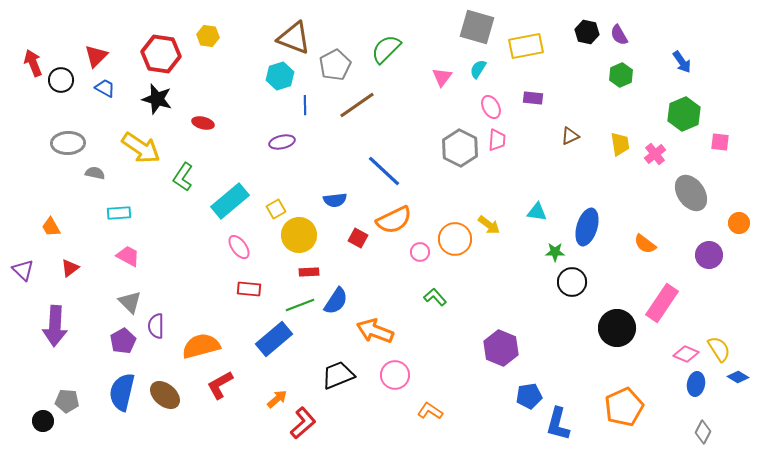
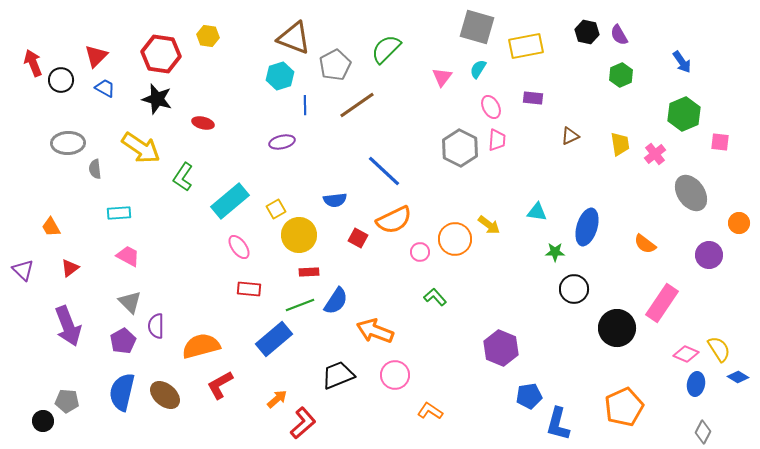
gray semicircle at (95, 173): moved 4 px up; rotated 108 degrees counterclockwise
black circle at (572, 282): moved 2 px right, 7 px down
purple arrow at (55, 326): moved 13 px right; rotated 24 degrees counterclockwise
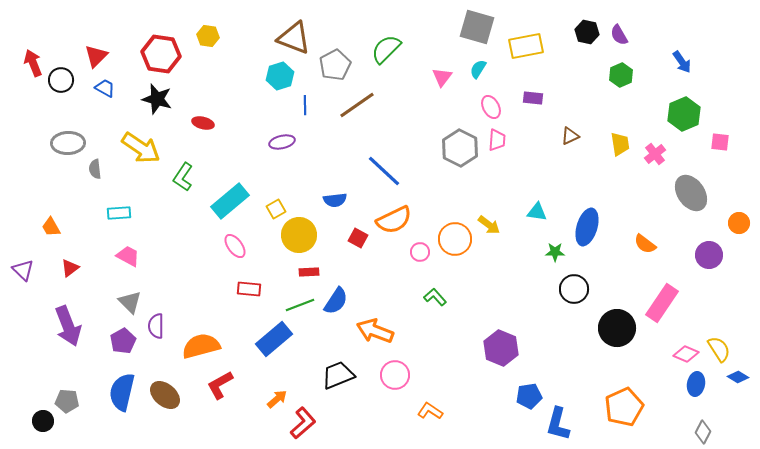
pink ellipse at (239, 247): moved 4 px left, 1 px up
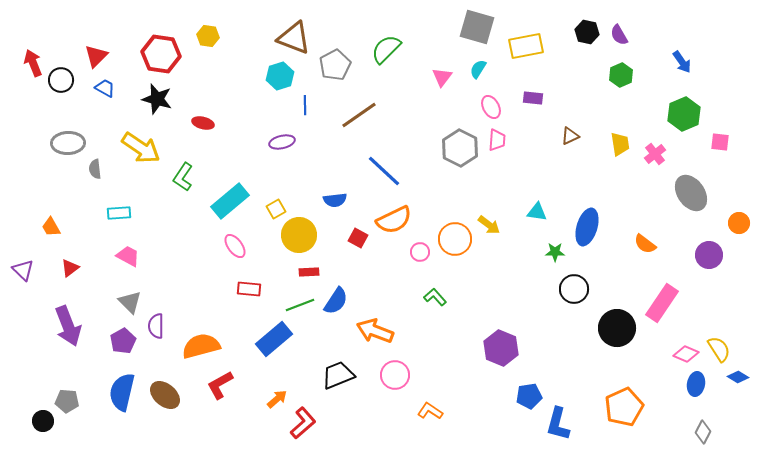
brown line at (357, 105): moved 2 px right, 10 px down
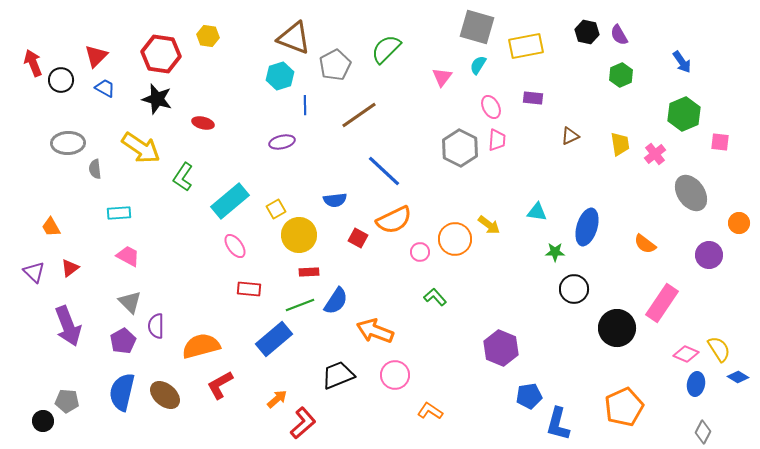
cyan semicircle at (478, 69): moved 4 px up
purple triangle at (23, 270): moved 11 px right, 2 px down
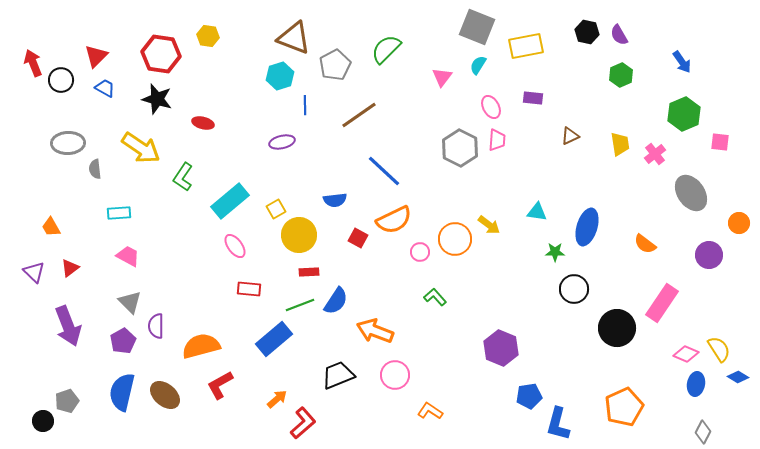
gray square at (477, 27): rotated 6 degrees clockwise
gray pentagon at (67, 401): rotated 25 degrees counterclockwise
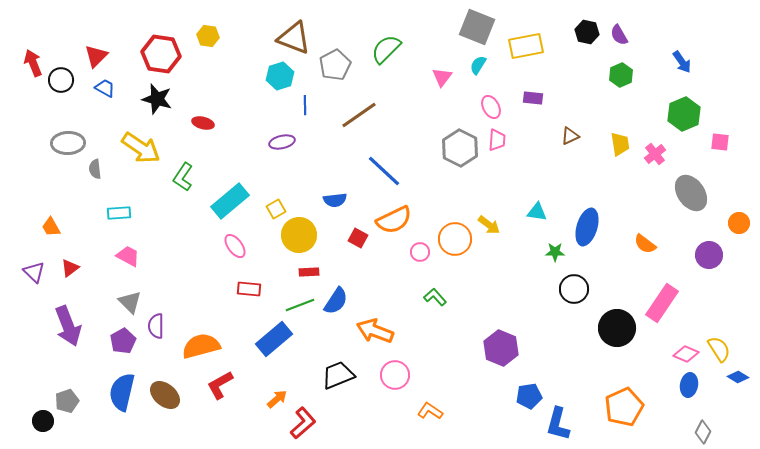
blue ellipse at (696, 384): moved 7 px left, 1 px down
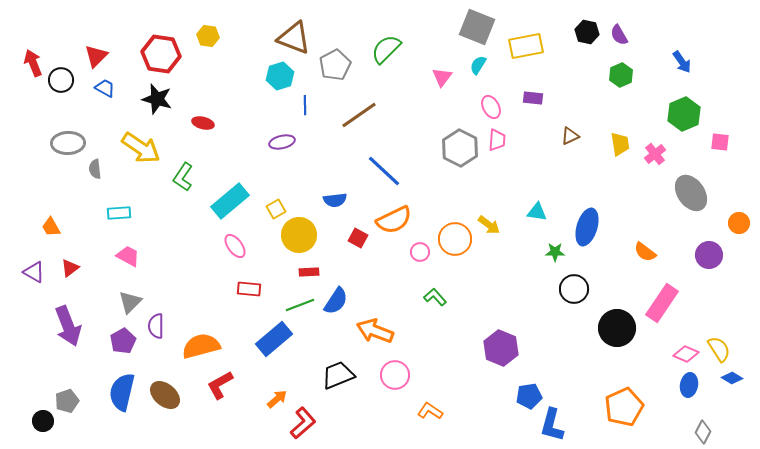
orange semicircle at (645, 244): moved 8 px down
purple triangle at (34, 272): rotated 15 degrees counterclockwise
gray triangle at (130, 302): rotated 30 degrees clockwise
blue diamond at (738, 377): moved 6 px left, 1 px down
blue L-shape at (558, 424): moved 6 px left, 1 px down
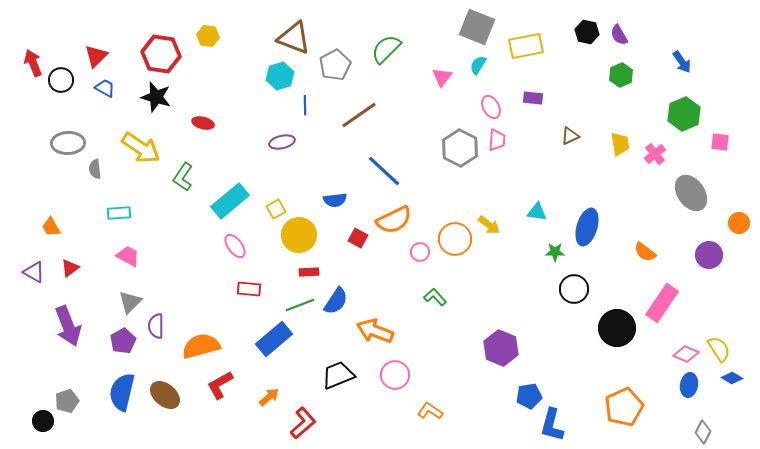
black star at (157, 99): moved 1 px left, 2 px up
orange arrow at (277, 399): moved 8 px left, 2 px up
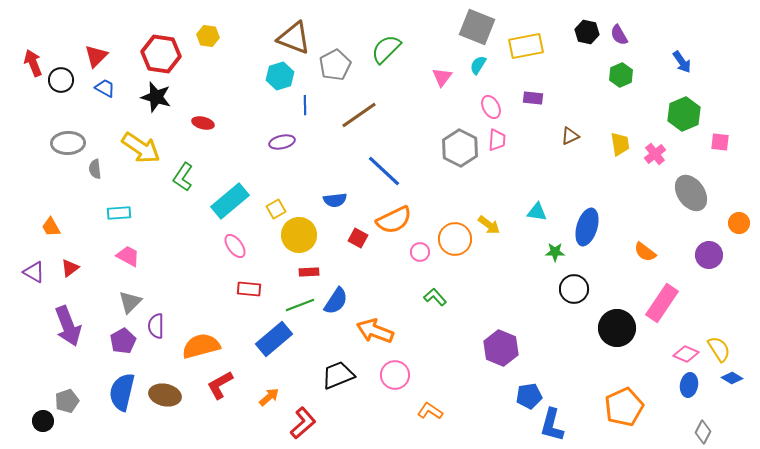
brown ellipse at (165, 395): rotated 28 degrees counterclockwise
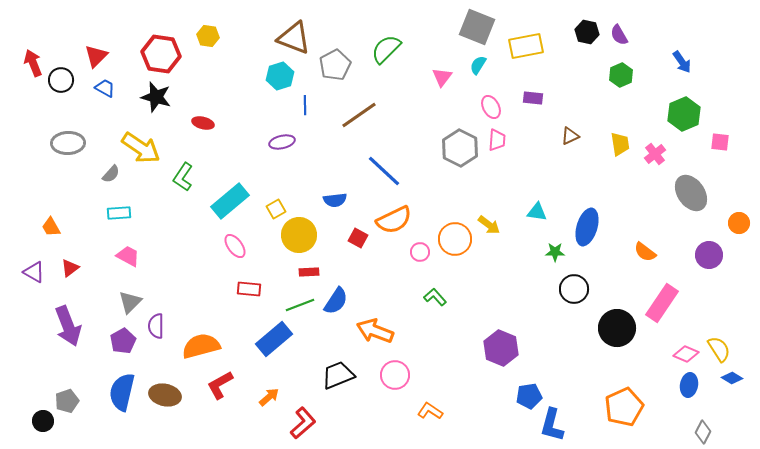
gray semicircle at (95, 169): moved 16 px right, 5 px down; rotated 132 degrees counterclockwise
